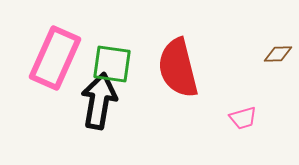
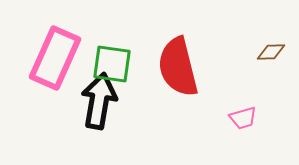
brown diamond: moved 7 px left, 2 px up
red semicircle: moved 1 px up
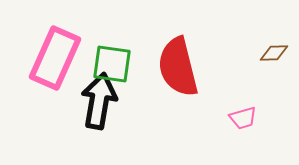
brown diamond: moved 3 px right, 1 px down
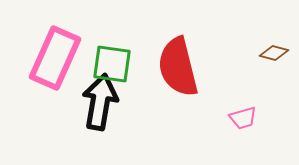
brown diamond: rotated 16 degrees clockwise
black arrow: moved 1 px right, 1 px down
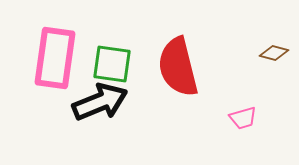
pink rectangle: rotated 16 degrees counterclockwise
black arrow: rotated 58 degrees clockwise
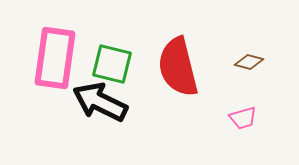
brown diamond: moved 25 px left, 9 px down
green square: rotated 6 degrees clockwise
black arrow: rotated 132 degrees counterclockwise
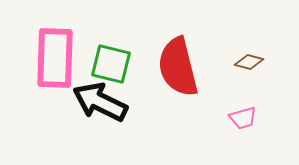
pink rectangle: rotated 6 degrees counterclockwise
green square: moved 1 px left
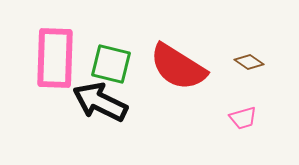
brown diamond: rotated 20 degrees clockwise
red semicircle: rotated 44 degrees counterclockwise
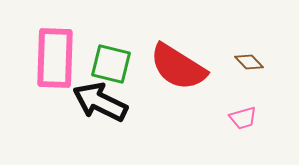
brown diamond: rotated 12 degrees clockwise
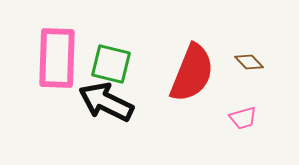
pink rectangle: moved 2 px right
red semicircle: moved 14 px right, 6 px down; rotated 100 degrees counterclockwise
black arrow: moved 6 px right
